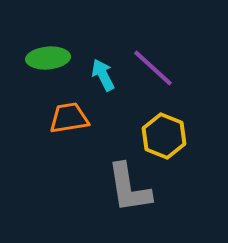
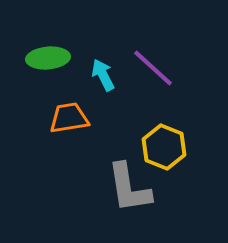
yellow hexagon: moved 11 px down
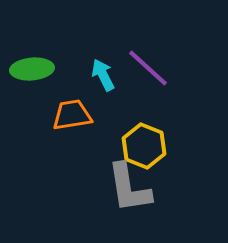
green ellipse: moved 16 px left, 11 px down
purple line: moved 5 px left
orange trapezoid: moved 3 px right, 3 px up
yellow hexagon: moved 20 px left, 1 px up
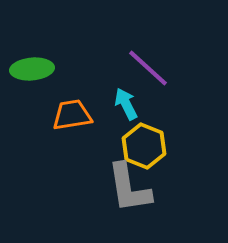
cyan arrow: moved 23 px right, 29 px down
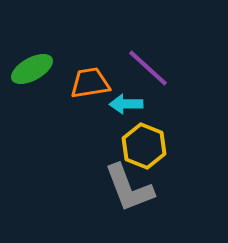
green ellipse: rotated 24 degrees counterclockwise
cyan arrow: rotated 64 degrees counterclockwise
orange trapezoid: moved 18 px right, 32 px up
gray L-shape: rotated 12 degrees counterclockwise
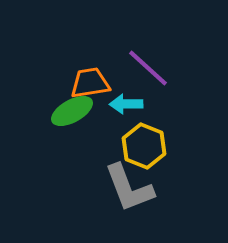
green ellipse: moved 40 px right, 42 px down
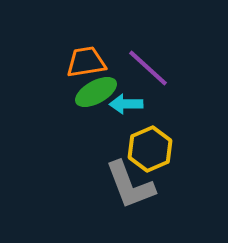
orange trapezoid: moved 4 px left, 21 px up
green ellipse: moved 24 px right, 19 px up
yellow hexagon: moved 6 px right, 3 px down; rotated 15 degrees clockwise
gray L-shape: moved 1 px right, 3 px up
